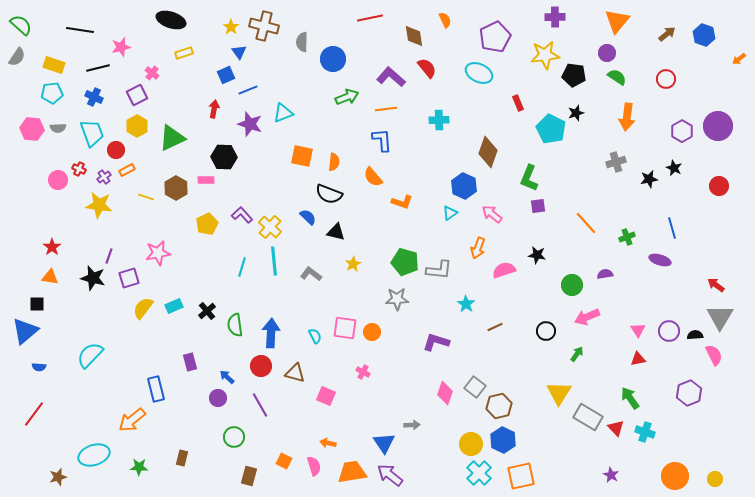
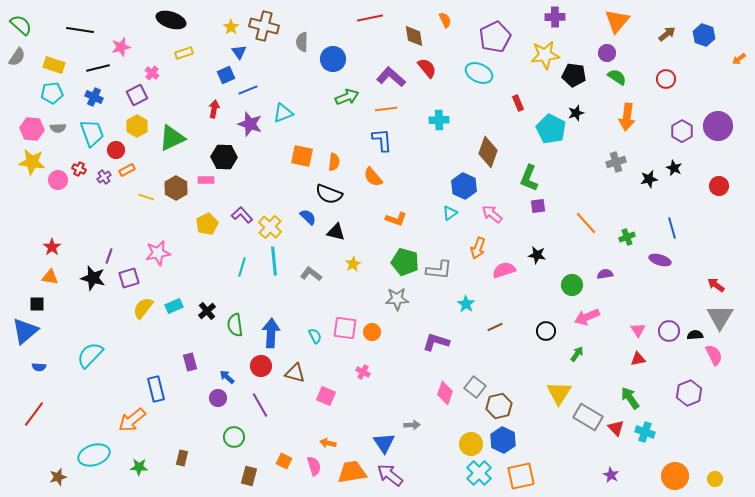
orange L-shape at (402, 202): moved 6 px left, 17 px down
yellow star at (99, 205): moved 67 px left, 43 px up
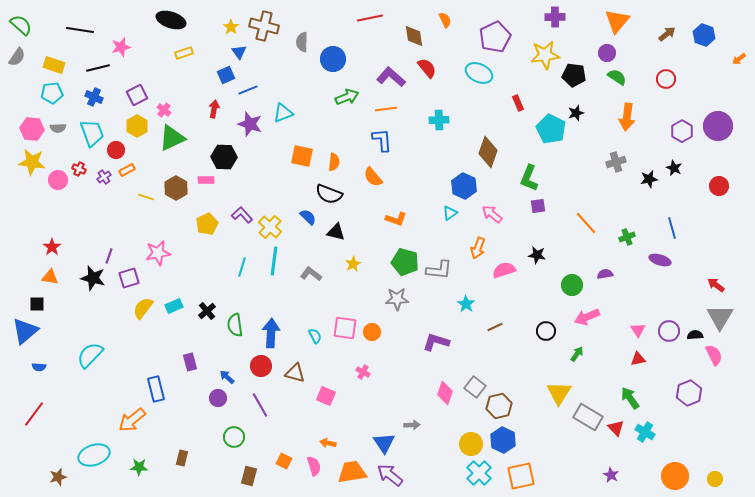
pink cross at (152, 73): moved 12 px right, 37 px down
cyan line at (274, 261): rotated 12 degrees clockwise
cyan cross at (645, 432): rotated 12 degrees clockwise
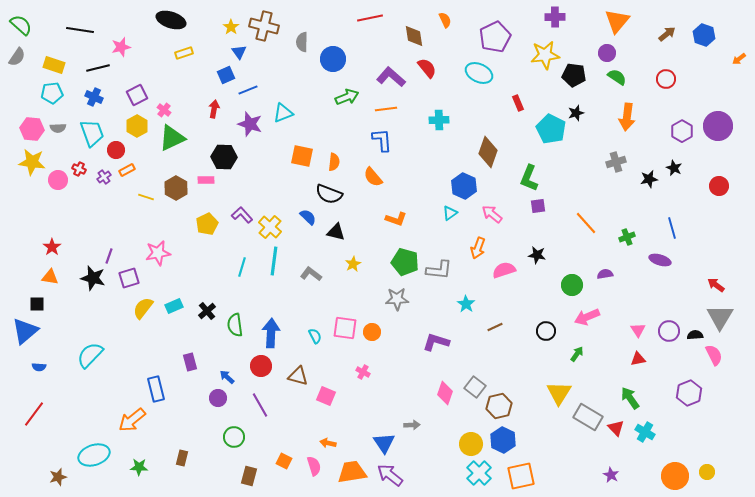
brown triangle at (295, 373): moved 3 px right, 3 px down
yellow circle at (715, 479): moved 8 px left, 7 px up
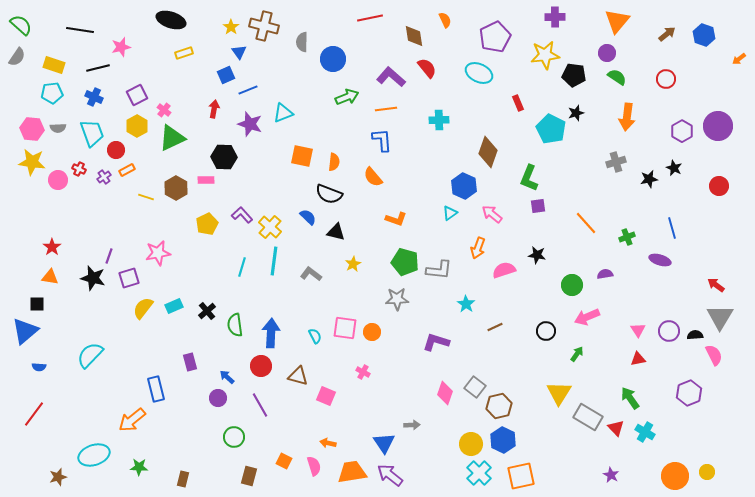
brown rectangle at (182, 458): moved 1 px right, 21 px down
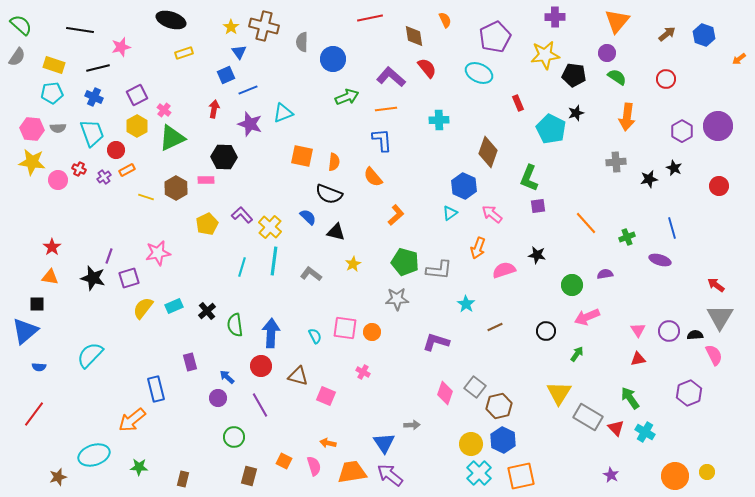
gray cross at (616, 162): rotated 12 degrees clockwise
orange L-shape at (396, 219): moved 4 px up; rotated 60 degrees counterclockwise
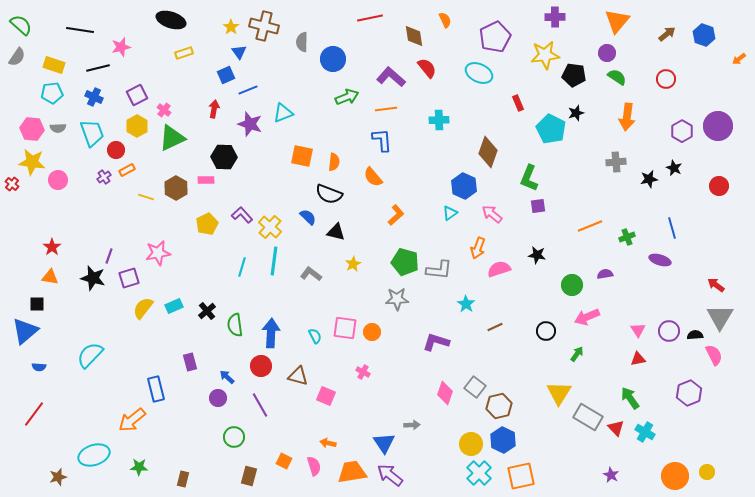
red cross at (79, 169): moved 67 px left, 15 px down; rotated 16 degrees clockwise
orange line at (586, 223): moved 4 px right, 3 px down; rotated 70 degrees counterclockwise
pink semicircle at (504, 270): moved 5 px left, 1 px up
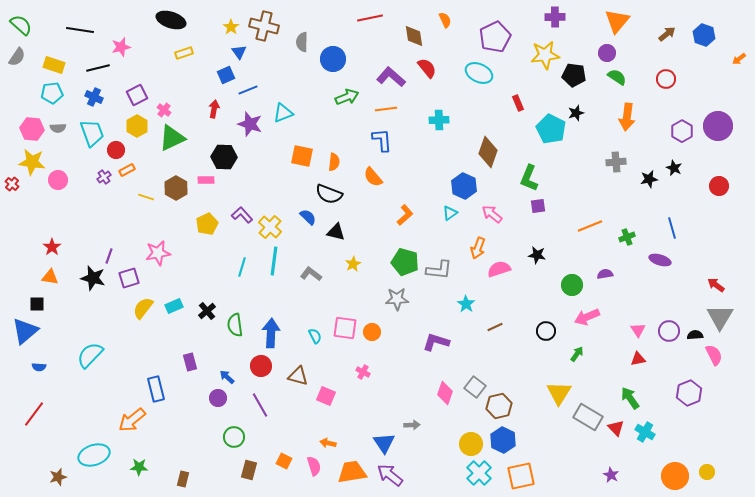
orange L-shape at (396, 215): moved 9 px right
brown rectangle at (249, 476): moved 6 px up
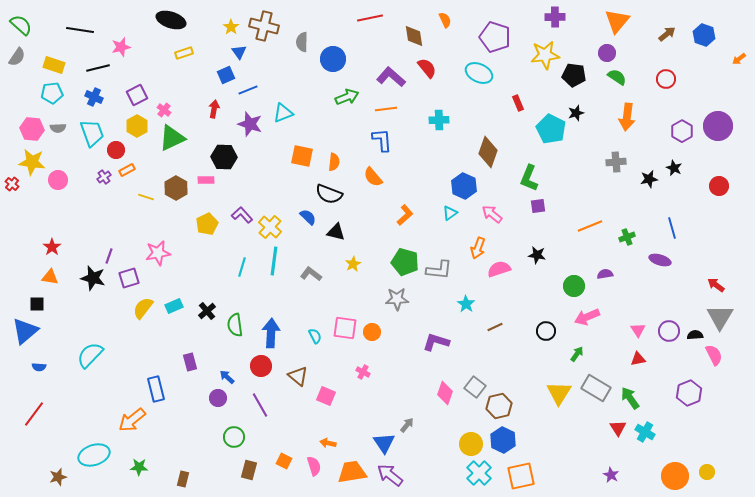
purple pentagon at (495, 37): rotated 28 degrees counterclockwise
green circle at (572, 285): moved 2 px right, 1 px down
brown triangle at (298, 376): rotated 25 degrees clockwise
gray rectangle at (588, 417): moved 8 px right, 29 px up
gray arrow at (412, 425): moved 5 px left; rotated 49 degrees counterclockwise
red triangle at (616, 428): moved 2 px right; rotated 12 degrees clockwise
